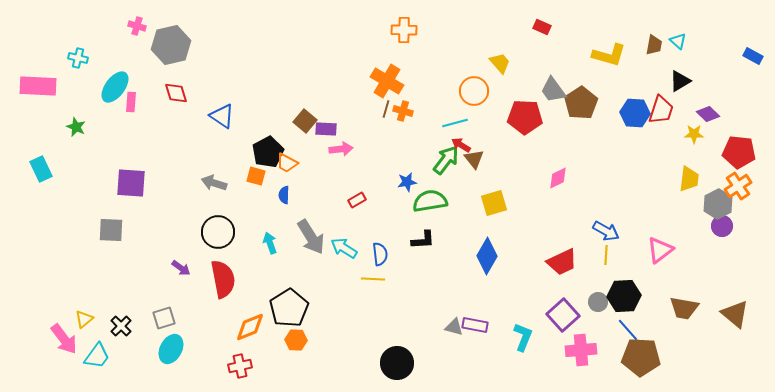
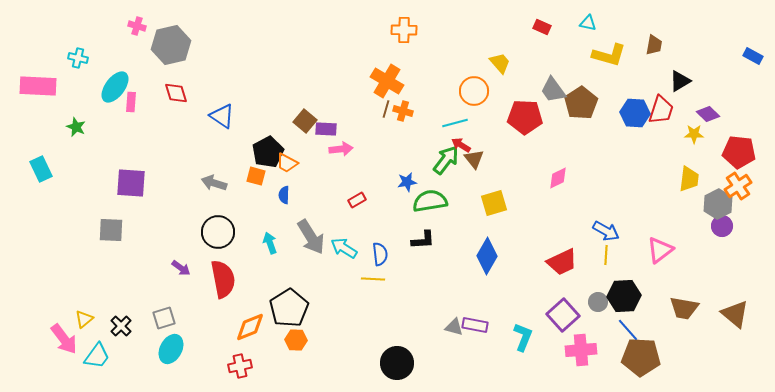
cyan triangle at (678, 41): moved 90 px left, 18 px up; rotated 30 degrees counterclockwise
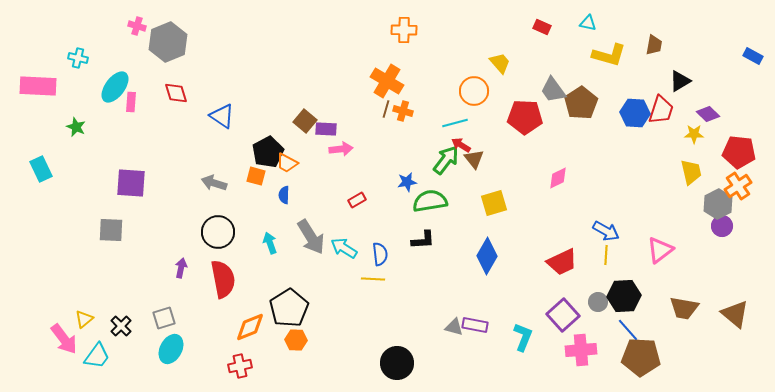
gray hexagon at (171, 45): moved 3 px left, 3 px up; rotated 9 degrees counterclockwise
yellow trapezoid at (689, 179): moved 2 px right, 7 px up; rotated 20 degrees counterclockwise
purple arrow at (181, 268): rotated 114 degrees counterclockwise
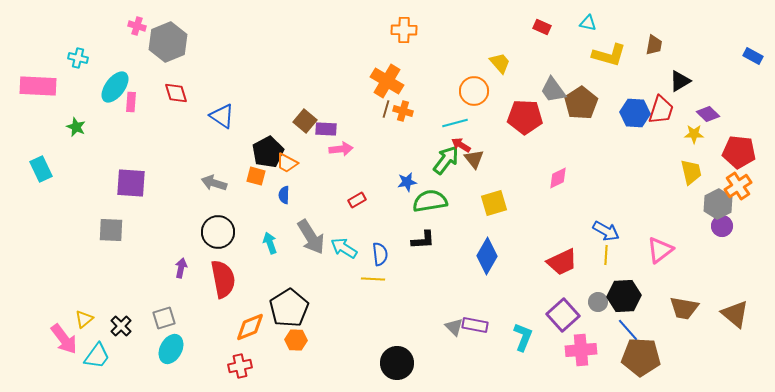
gray triangle at (454, 327): rotated 30 degrees clockwise
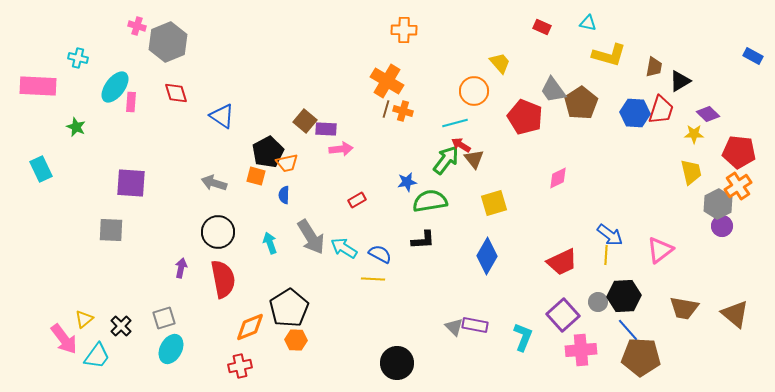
brown trapezoid at (654, 45): moved 22 px down
red pentagon at (525, 117): rotated 20 degrees clockwise
orange trapezoid at (287, 163): rotated 40 degrees counterclockwise
blue arrow at (606, 231): moved 4 px right, 4 px down; rotated 8 degrees clockwise
blue semicircle at (380, 254): rotated 55 degrees counterclockwise
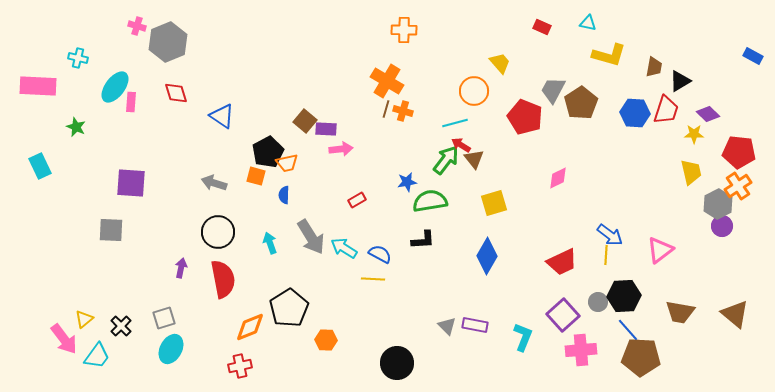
gray trapezoid at (553, 90): rotated 64 degrees clockwise
red trapezoid at (661, 110): moved 5 px right
cyan rectangle at (41, 169): moved 1 px left, 3 px up
brown trapezoid at (684, 308): moved 4 px left, 4 px down
gray triangle at (454, 327): moved 7 px left, 1 px up
orange hexagon at (296, 340): moved 30 px right
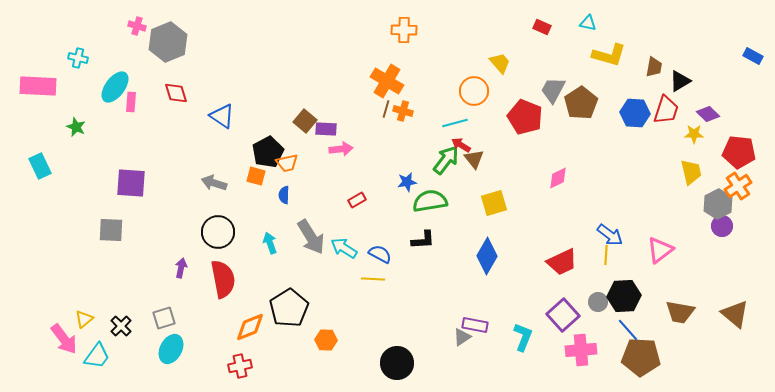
gray triangle at (447, 326): moved 15 px right, 11 px down; rotated 42 degrees clockwise
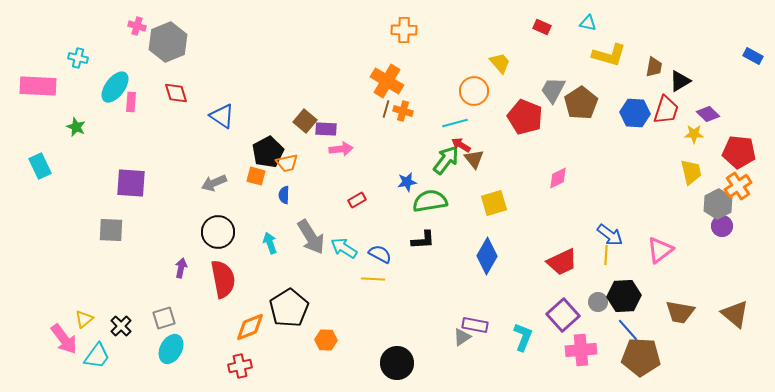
gray arrow at (214, 183): rotated 40 degrees counterclockwise
